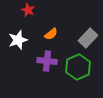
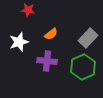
red star: rotated 16 degrees counterclockwise
white star: moved 1 px right, 2 px down
green hexagon: moved 5 px right
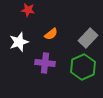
purple cross: moved 2 px left, 2 px down
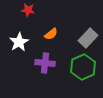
white star: rotated 12 degrees counterclockwise
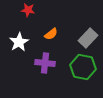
green hexagon: rotated 25 degrees counterclockwise
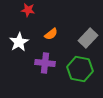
green hexagon: moved 3 px left, 2 px down
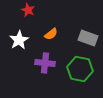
red star: rotated 16 degrees clockwise
gray rectangle: rotated 66 degrees clockwise
white star: moved 2 px up
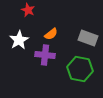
purple cross: moved 8 px up
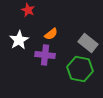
gray rectangle: moved 5 px down; rotated 18 degrees clockwise
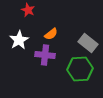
green hexagon: rotated 15 degrees counterclockwise
